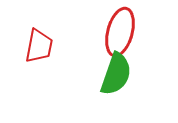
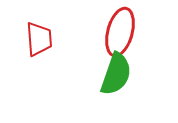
red trapezoid: moved 7 px up; rotated 15 degrees counterclockwise
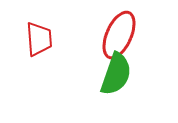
red ellipse: moved 1 px left, 3 px down; rotated 9 degrees clockwise
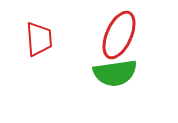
green semicircle: moved 1 px left, 1 px up; rotated 63 degrees clockwise
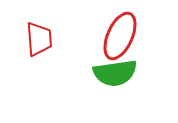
red ellipse: moved 1 px right, 1 px down
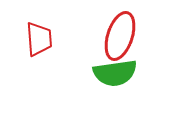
red ellipse: rotated 6 degrees counterclockwise
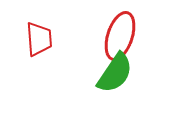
green semicircle: rotated 48 degrees counterclockwise
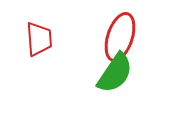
red ellipse: moved 1 px down
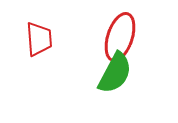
green semicircle: rotated 6 degrees counterclockwise
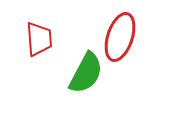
green semicircle: moved 29 px left
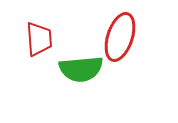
green semicircle: moved 5 px left, 4 px up; rotated 57 degrees clockwise
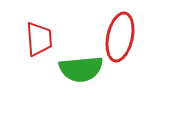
red ellipse: rotated 6 degrees counterclockwise
